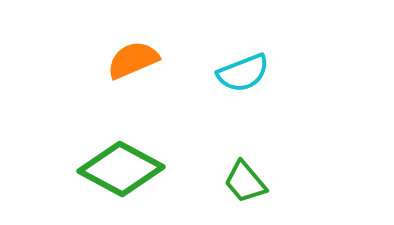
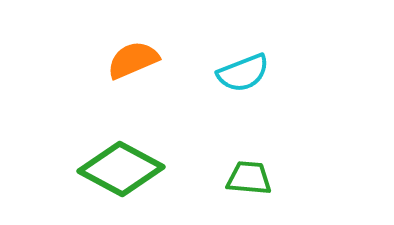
green trapezoid: moved 4 px right, 4 px up; rotated 135 degrees clockwise
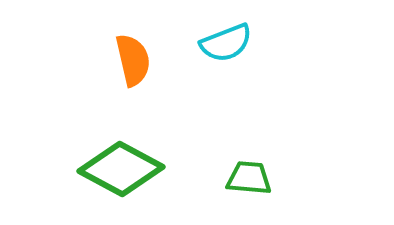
orange semicircle: rotated 100 degrees clockwise
cyan semicircle: moved 17 px left, 30 px up
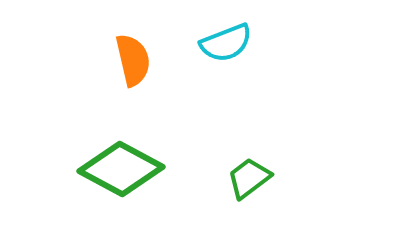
green trapezoid: rotated 42 degrees counterclockwise
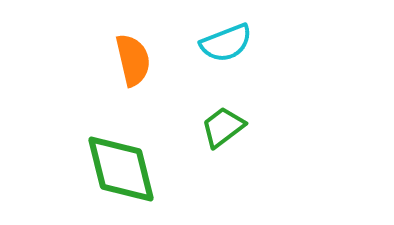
green diamond: rotated 48 degrees clockwise
green trapezoid: moved 26 px left, 51 px up
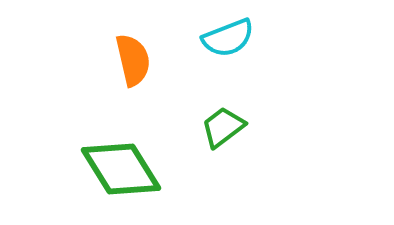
cyan semicircle: moved 2 px right, 5 px up
green diamond: rotated 18 degrees counterclockwise
